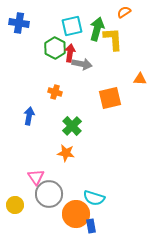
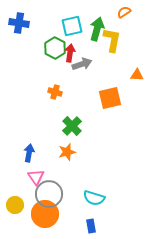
yellow L-shape: moved 1 px left, 1 px down; rotated 15 degrees clockwise
gray arrow: rotated 30 degrees counterclockwise
orange triangle: moved 3 px left, 4 px up
blue arrow: moved 37 px down
orange star: moved 1 px right, 1 px up; rotated 24 degrees counterclockwise
orange circle: moved 31 px left
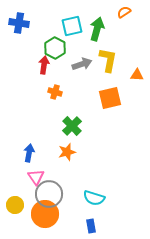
yellow L-shape: moved 4 px left, 20 px down
red arrow: moved 26 px left, 12 px down
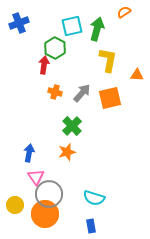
blue cross: rotated 30 degrees counterclockwise
gray arrow: moved 29 px down; rotated 30 degrees counterclockwise
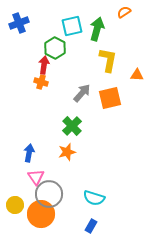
orange cross: moved 14 px left, 10 px up
orange circle: moved 4 px left
blue rectangle: rotated 40 degrees clockwise
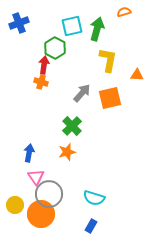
orange semicircle: rotated 16 degrees clockwise
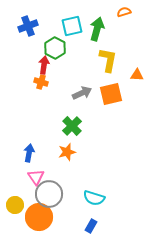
blue cross: moved 9 px right, 3 px down
gray arrow: rotated 24 degrees clockwise
orange square: moved 1 px right, 4 px up
orange circle: moved 2 px left, 3 px down
